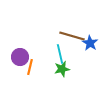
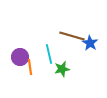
cyan line: moved 11 px left
orange line: rotated 21 degrees counterclockwise
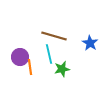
brown line: moved 18 px left
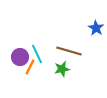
brown line: moved 15 px right, 15 px down
blue star: moved 6 px right, 15 px up
cyan line: moved 12 px left; rotated 12 degrees counterclockwise
orange line: rotated 35 degrees clockwise
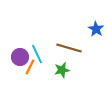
blue star: moved 1 px down
brown line: moved 3 px up
green star: moved 1 px down
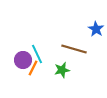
brown line: moved 5 px right, 1 px down
purple circle: moved 3 px right, 3 px down
orange line: moved 3 px right, 1 px down
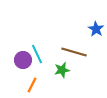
brown line: moved 3 px down
orange line: moved 1 px left, 17 px down
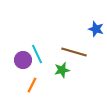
blue star: rotated 14 degrees counterclockwise
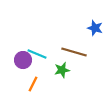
blue star: moved 1 px left, 1 px up
cyan line: rotated 42 degrees counterclockwise
orange line: moved 1 px right, 1 px up
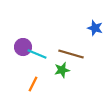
brown line: moved 3 px left, 2 px down
purple circle: moved 13 px up
